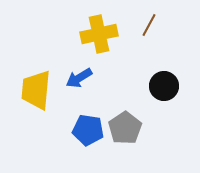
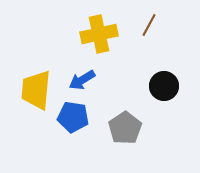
blue arrow: moved 3 px right, 2 px down
blue pentagon: moved 15 px left, 13 px up
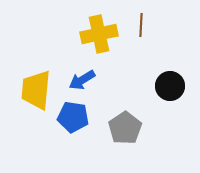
brown line: moved 8 px left; rotated 25 degrees counterclockwise
black circle: moved 6 px right
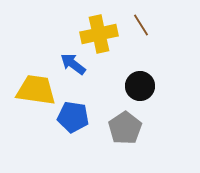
brown line: rotated 35 degrees counterclockwise
blue arrow: moved 9 px left, 16 px up; rotated 68 degrees clockwise
black circle: moved 30 px left
yellow trapezoid: rotated 93 degrees clockwise
